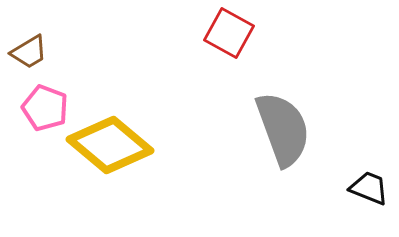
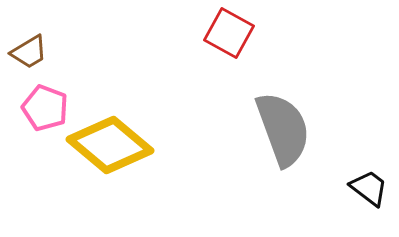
black trapezoid: rotated 15 degrees clockwise
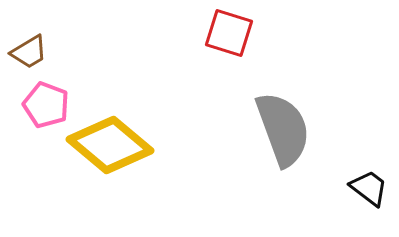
red square: rotated 12 degrees counterclockwise
pink pentagon: moved 1 px right, 3 px up
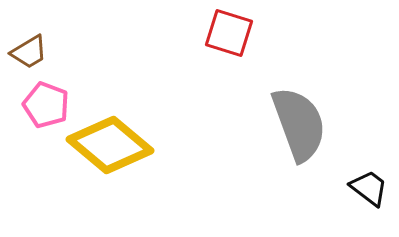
gray semicircle: moved 16 px right, 5 px up
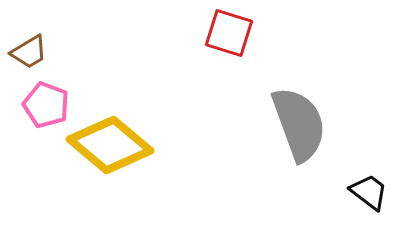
black trapezoid: moved 4 px down
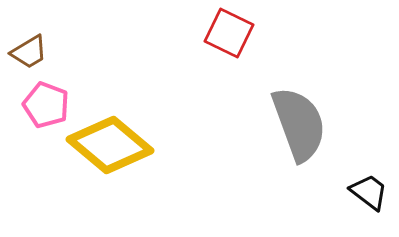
red square: rotated 9 degrees clockwise
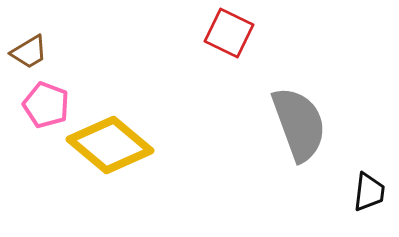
black trapezoid: rotated 60 degrees clockwise
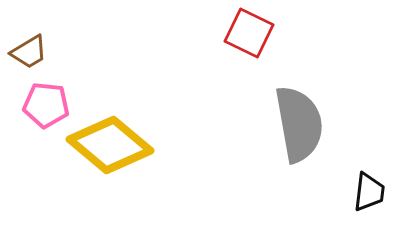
red square: moved 20 px right
pink pentagon: rotated 15 degrees counterclockwise
gray semicircle: rotated 10 degrees clockwise
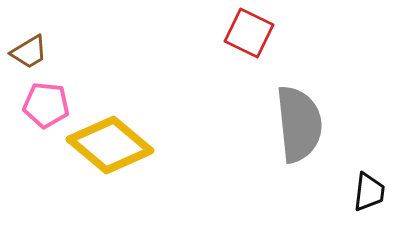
gray semicircle: rotated 4 degrees clockwise
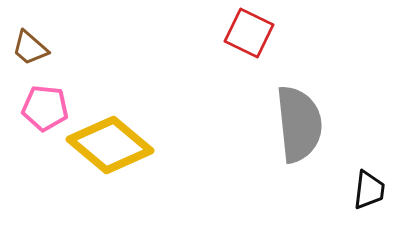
brown trapezoid: moved 1 px right, 4 px up; rotated 72 degrees clockwise
pink pentagon: moved 1 px left, 3 px down
black trapezoid: moved 2 px up
